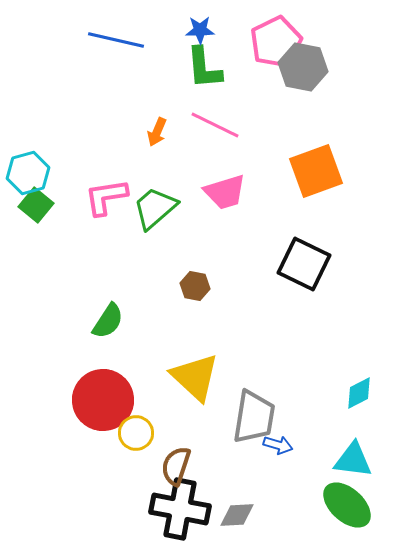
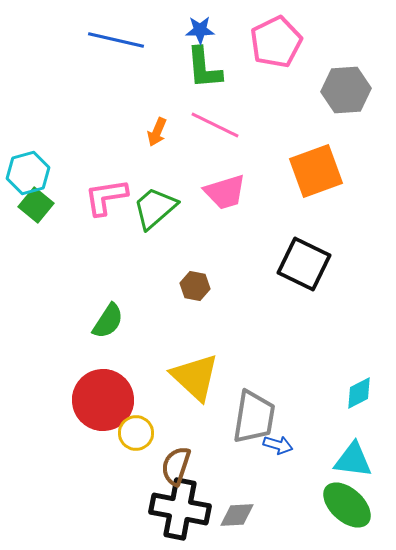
gray hexagon: moved 43 px right, 23 px down; rotated 15 degrees counterclockwise
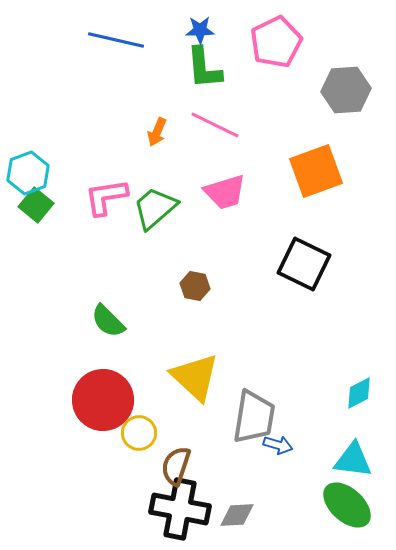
cyan hexagon: rotated 6 degrees counterclockwise
green semicircle: rotated 102 degrees clockwise
yellow circle: moved 3 px right
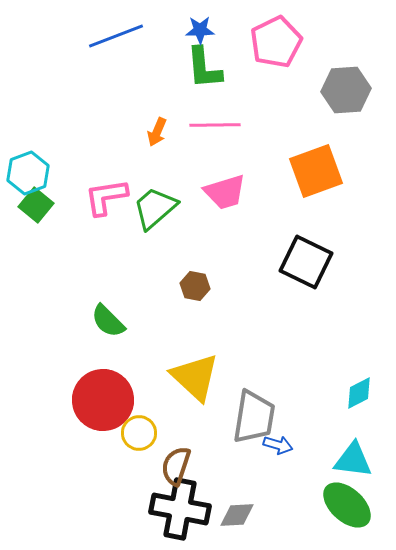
blue line: moved 4 px up; rotated 34 degrees counterclockwise
pink line: rotated 27 degrees counterclockwise
black square: moved 2 px right, 2 px up
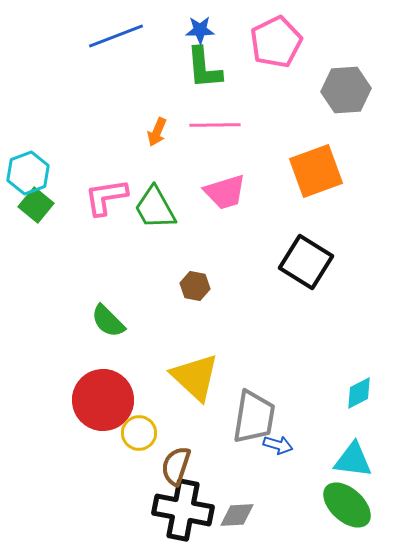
green trapezoid: rotated 78 degrees counterclockwise
black square: rotated 6 degrees clockwise
black cross: moved 3 px right, 1 px down
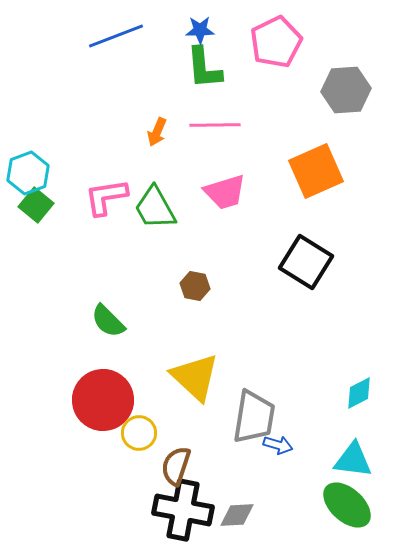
orange square: rotated 4 degrees counterclockwise
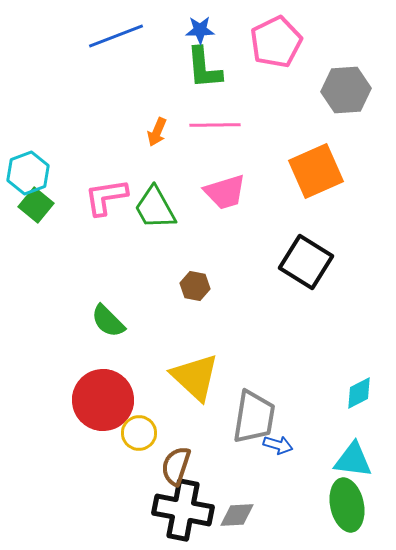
green ellipse: rotated 36 degrees clockwise
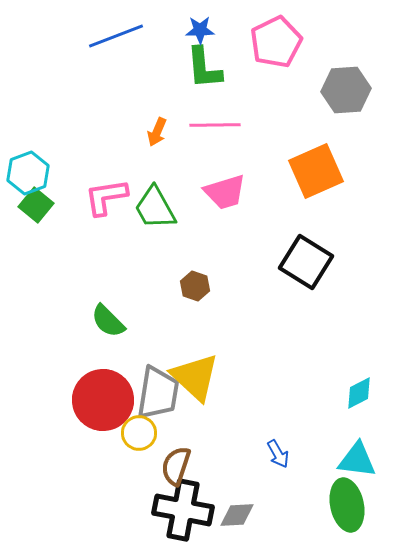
brown hexagon: rotated 8 degrees clockwise
gray trapezoid: moved 96 px left, 24 px up
blue arrow: moved 9 px down; rotated 44 degrees clockwise
cyan triangle: moved 4 px right
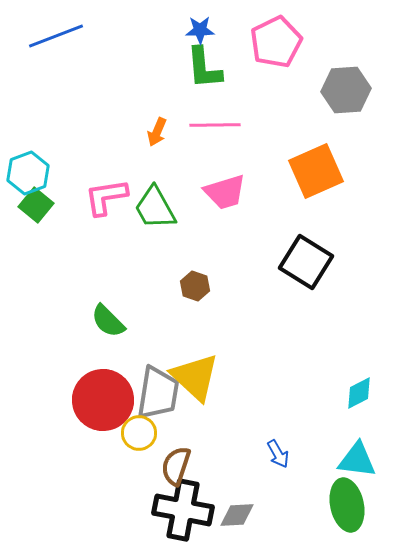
blue line: moved 60 px left
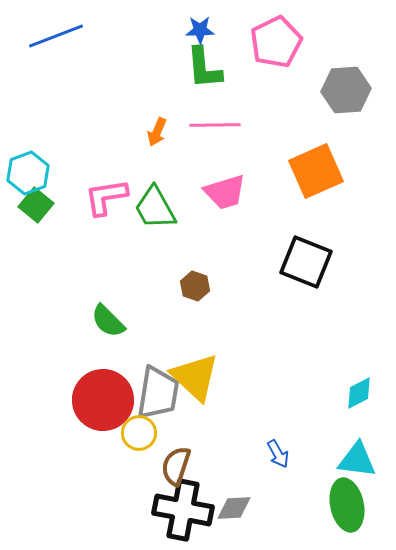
black square: rotated 10 degrees counterclockwise
gray diamond: moved 3 px left, 7 px up
